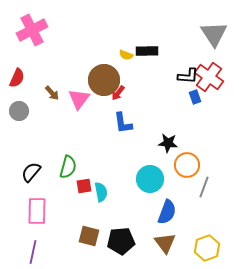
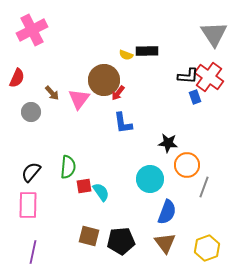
gray circle: moved 12 px right, 1 px down
green semicircle: rotated 10 degrees counterclockwise
cyan semicircle: rotated 24 degrees counterclockwise
pink rectangle: moved 9 px left, 6 px up
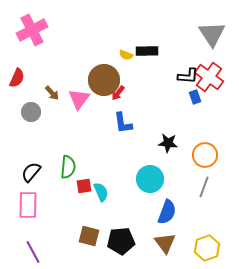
gray triangle: moved 2 px left
orange circle: moved 18 px right, 10 px up
cyan semicircle: rotated 12 degrees clockwise
purple line: rotated 40 degrees counterclockwise
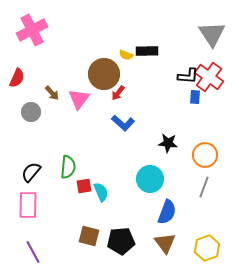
brown circle: moved 6 px up
blue rectangle: rotated 24 degrees clockwise
blue L-shape: rotated 40 degrees counterclockwise
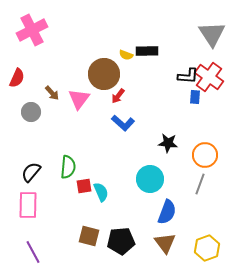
red arrow: moved 3 px down
gray line: moved 4 px left, 3 px up
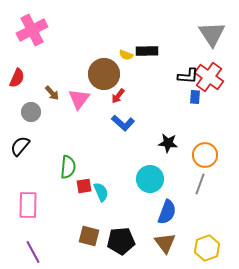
black semicircle: moved 11 px left, 26 px up
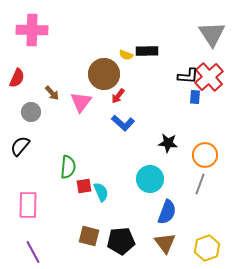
pink cross: rotated 28 degrees clockwise
red cross: rotated 12 degrees clockwise
pink triangle: moved 2 px right, 3 px down
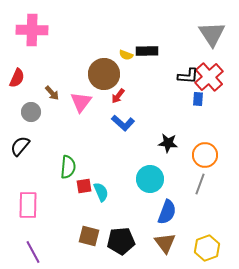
blue rectangle: moved 3 px right, 2 px down
